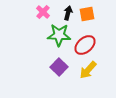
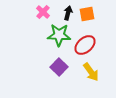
yellow arrow: moved 3 px right, 2 px down; rotated 78 degrees counterclockwise
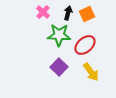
orange square: rotated 14 degrees counterclockwise
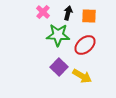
orange square: moved 2 px right, 2 px down; rotated 28 degrees clockwise
green star: moved 1 px left
yellow arrow: moved 9 px left, 4 px down; rotated 24 degrees counterclockwise
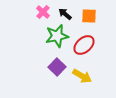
black arrow: moved 3 px left, 1 px down; rotated 64 degrees counterclockwise
green star: moved 1 px left, 1 px down; rotated 15 degrees counterclockwise
red ellipse: moved 1 px left
purple square: moved 2 px left
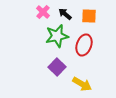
red ellipse: rotated 30 degrees counterclockwise
yellow arrow: moved 8 px down
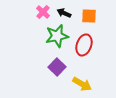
black arrow: moved 1 px left, 1 px up; rotated 16 degrees counterclockwise
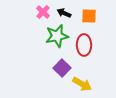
red ellipse: rotated 20 degrees counterclockwise
purple square: moved 5 px right, 1 px down
